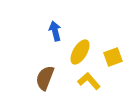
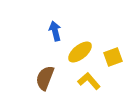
yellow ellipse: rotated 20 degrees clockwise
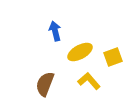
yellow ellipse: rotated 10 degrees clockwise
brown semicircle: moved 6 px down
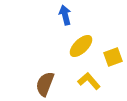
blue arrow: moved 10 px right, 16 px up
yellow ellipse: moved 1 px right, 6 px up; rotated 15 degrees counterclockwise
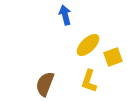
yellow ellipse: moved 7 px right, 1 px up
yellow L-shape: rotated 120 degrees counterclockwise
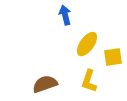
yellow ellipse: moved 1 px left, 1 px up; rotated 10 degrees counterclockwise
yellow square: rotated 12 degrees clockwise
brown semicircle: rotated 50 degrees clockwise
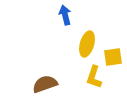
yellow ellipse: rotated 20 degrees counterclockwise
yellow L-shape: moved 5 px right, 4 px up
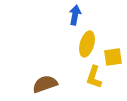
blue arrow: moved 10 px right; rotated 24 degrees clockwise
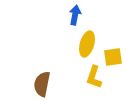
brown semicircle: moved 3 px left; rotated 60 degrees counterclockwise
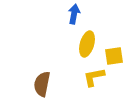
blue arrow: moved 1 px left, 1 px up
yellow square: moved 1 px right, 1 px up
yellow L-shape: rotated 60 degrees clockwise
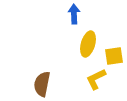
blue arrow: rotated 12 degrees counterclockwise
yellow ellipse: moved 1 px right
yellow L-shape: moved 2 px right, 2 px down; rotated 15 degrees counterclockwise
